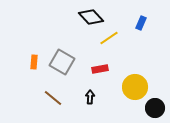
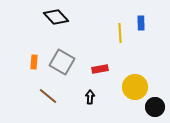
black diamond: moved 35 px left
blue rectangle: rotated 24 degrees counterclockwise
yellow line: moved 11 px right, 5 px up; rotated 60 degrees counterclockwise
brown line: moved 5 px left, 2 px up
black circle: moved 1 px up
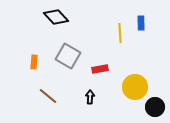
gray square: moved 6 px right, 6 px up
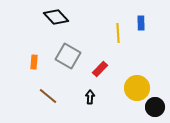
yellow line: moved 2 px left
red rectangle: rotated 35 degrees counterclockwise
yellow circle: moved 2 px right, 1 px down
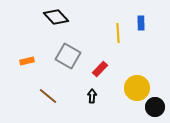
orange rectangle: moved 7 px left, 1 px up; rotated 72 degrees clockwise
black arrow: moved 2 px right, 1 px up
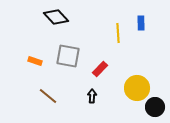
gray square: rotated 20 degrees counterclockwise
orange rectangle: moved 8 px right; rotated 32 degrees clockwise
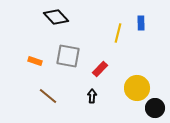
yellow line: rotated 18 degrees clockwise
black circle: moved 1 px down
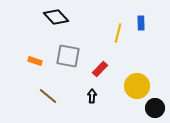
yellow circle: moved 2 px up
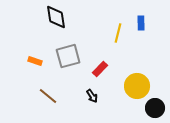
black diamond: rotated 35 degrees clockwise
gray square: rotated 25 degrees counterclockwise
black arrow: rotated 144 degrees clockwise
